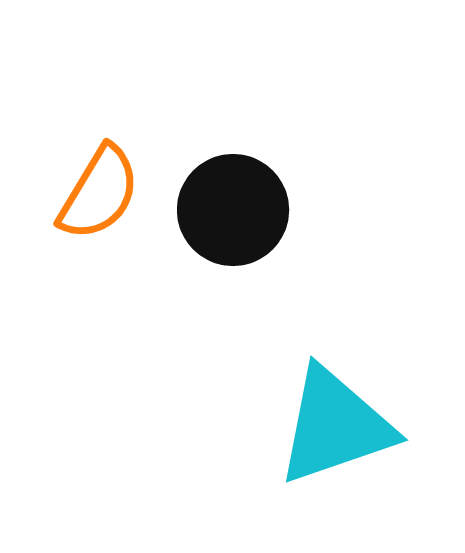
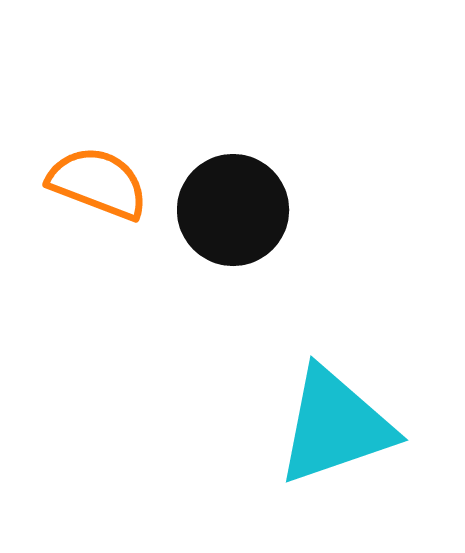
orange semicircle: moved 1 px left, 10 px up; rotated 100 degrees counterclockwise
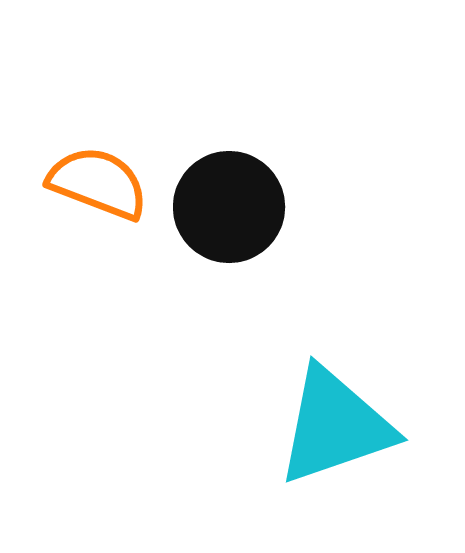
black circle: moved 4 px left, 3 px up
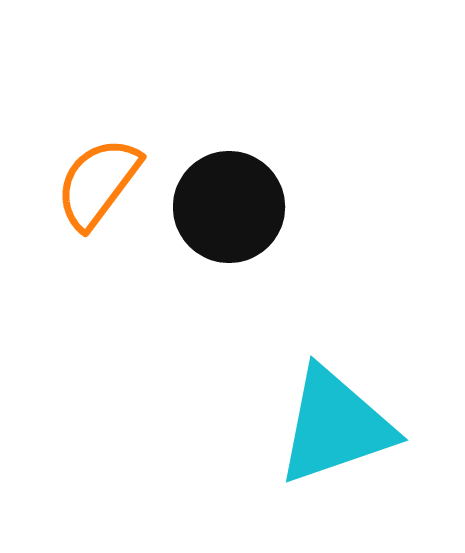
orange semicircle: rotated 74 degrees counterclockwise
